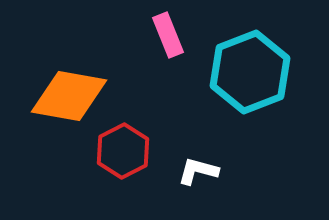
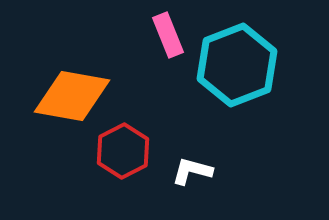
cyan hexagon: moved 13 px left, 7 px up
orange diamond: moved 3 px right
white L-shape: moved 6 px left
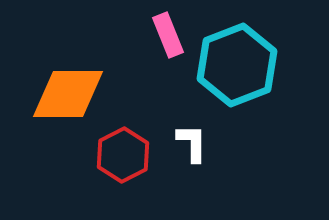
orange diamond: moved 4 px left, 2 px up; rotated 10 degrees counterclockwise
red hexagon: moved 4 px down
white L-shape: moved 28 px up; rotated 75 degrees clockwise
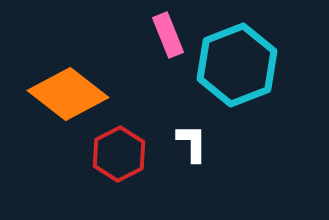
orange diamond: rotated 38 degrees clockwise
red hexagon: moved 4 px left, 1 px up
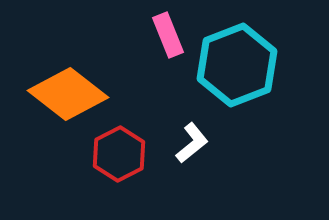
white L-shape: rotated 51 degrees clockwise
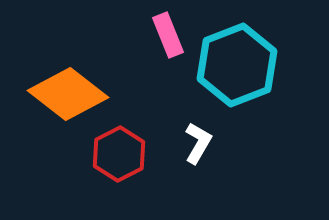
white L-shape: moved 6 px right; rotated 21 degrees counterclockwise
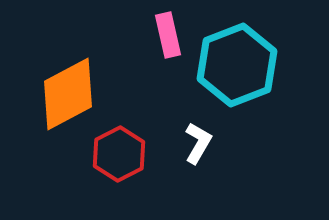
pink rectangle: rotated 9 degrees clockwise
orange diamond: rotated 66 degrees counterclockwise
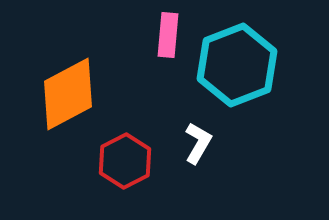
pink rectangle: rotated 18 degrees clockwise
red hexagon: moved 6 px right, 7 px down
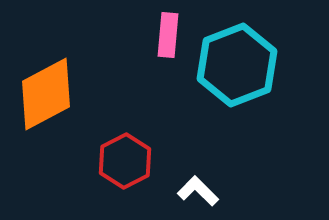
orange diamond: moved 22 px left
white L-shape: moved 48 px down; rotated 75 degrees counterclockwise
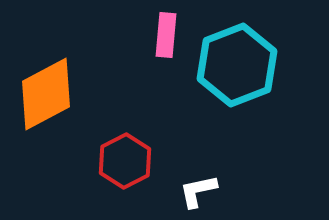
pink rectangle: moved 2 px left
white L-shape: rotated 57 degrees counterclockwise
